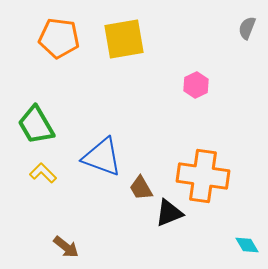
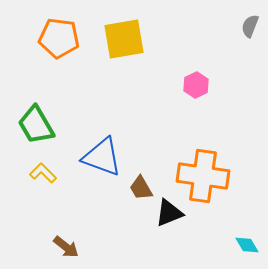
gray semicircle: moved 3 px right, 2 px up
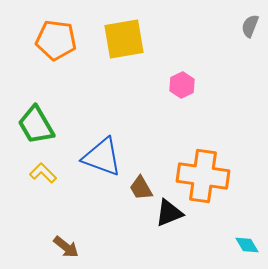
orange pentagon: moved 3 px left, 2 px down
pink hexagon: moved 14 px left
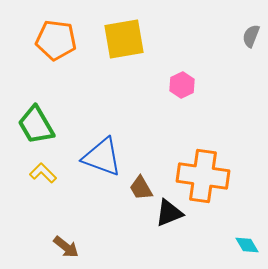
gray semicircle: moved 1 px right, 10 px down
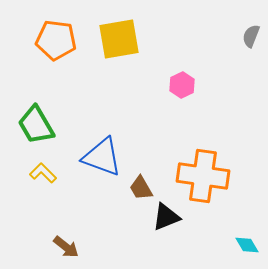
yellow square: moved 5 px left
black triangle: moved 3 px left, 4 px down
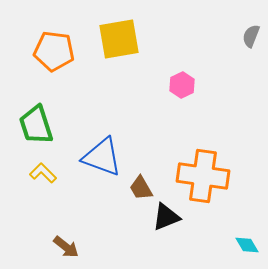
orange pentagon: moved 2 px left, 11 px down
green trapezoid: rotated 12 degrees clockwise
